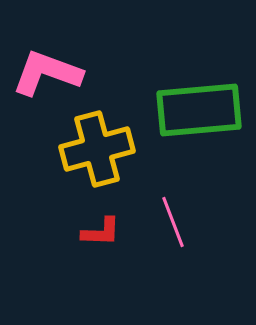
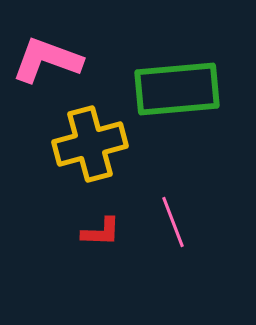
pink L-shape: moved 13 px up
green rectangle: moved 22 px left, 21 px up
yellow cross: moved 7 px left, 5 px up
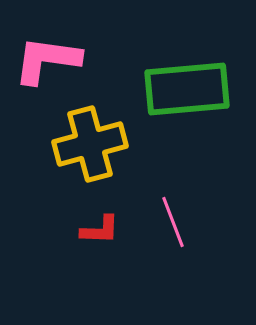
pink L-shape: rotated 12 degrees counterclockwise
green rectangle: moved 10 px right
red L-shape: moved 1 px left, 2 px up
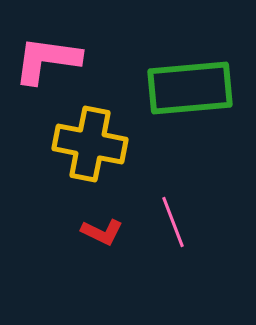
green rectangle: moved 3 px right, 1 px up
yellow cross: rotated 26 degrees clockwise
red L-shape: moved 2 px right, 2 px down; rotated 24 degrees clockwise
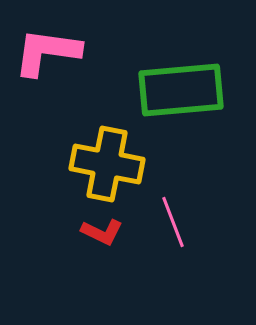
pink L-shape: moved 8 px up
green rectangle: moved 9 px left, 2 px down
yellow cross: moved 17 px right, 20 px down
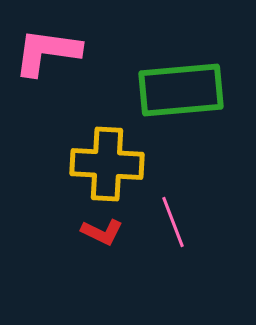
yellow cross: rotated 8 degrees counterclockwise
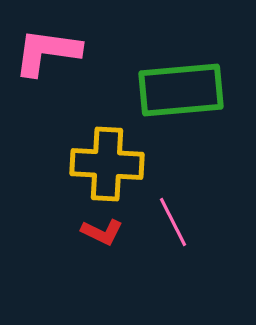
pink line: rotated 6 degrees counterclockwise
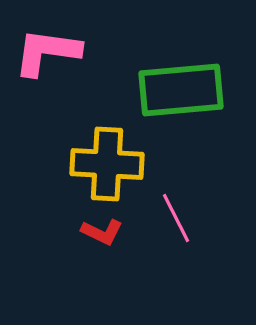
pink line: moved 3 px right, 4 px up
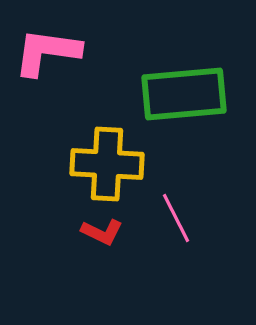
green rectangle: moved 3 px right, 4 px down
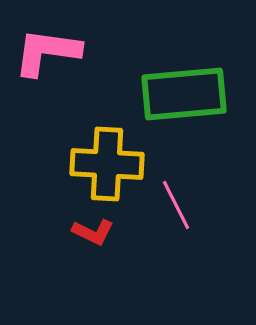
pink line: moved 13 px up
red L-shape: moved 9 px left
